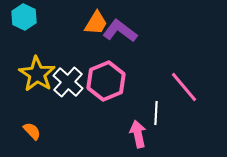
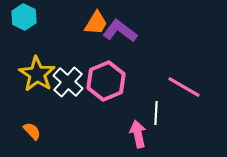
pink line: rotated 20 degrees counterclockwise
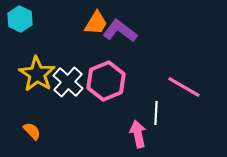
cyan hexagon: moved 4 px left, 2 px down
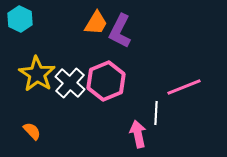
purple L-shape: rotated 100 degrees counterclockwise
white cross: moved 2 px right, 1 px down
pink line: rotated 52 degrees counterclockwise
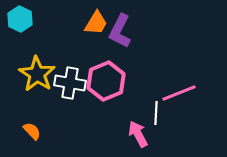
white cross: rotated 32 degrees counterclockwise
pink line: moved 5 px left, 6 px down
pink arrow: rotated 16 degrees counterclockwise
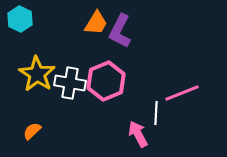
pink line: moved 3 px right
orange semicircle: rotated 90 degrees counterclockwise
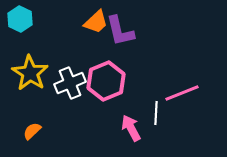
orange trapezoid: moved 1 px up; rotated 16 degrees clockwise
purple L-shape: rotated 40 degrees counterclockwise
yellow star: moved 7 px left, 1 px up
white cross: rotated 32 degrees counterclockwise
pink arrow: moved 7 px left, 6 px up
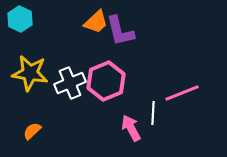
yellow star: rotated 24 degrees counterclockwise
white line: moved 3 px left
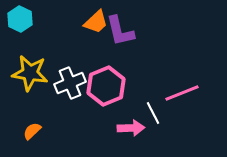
pink hexagon: moved 5 px down
white line: rotated 30 degrees counterclockwise
pink arrow: rotated 116 degrees clockwise
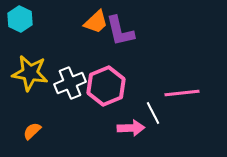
pink line: rotated 16 degrees clockwise
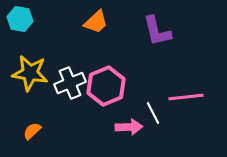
cyan hexagon: rotated 15 degrees counterclockwise
purple L-shape: moved 37 px right
pink line: moved 4 px right, 4 px down
pink arrow: moved 2 px left, 1 px up
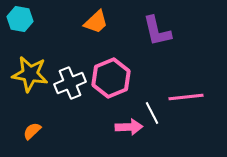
yellow star: moved 1 px down
pink hexagon: moved 5 px right, 8 px up
white line: moved 1 px left
